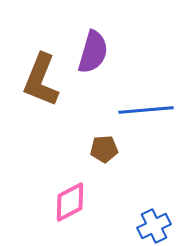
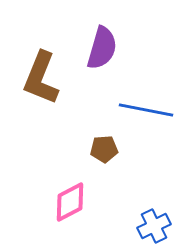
purple semicircle: moved 9 px right, 4 px up
brown L-shape: moved 2 px up
blue line: rotated 16 degrees clockwise
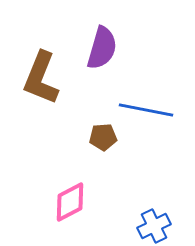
brown pentagon: moved 1 px left, 12 px up
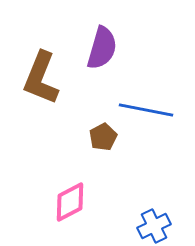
brown pentagon: rotated 24 degrees counterclockwise
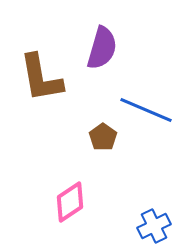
brown L-shape: rotated 32 degrees counterclockwise
blue line: rotated 12 degrees clockwise
brown pentagon: rotated 8 degrees counterclockwise
pink diamond: rotated 6 degrees counterclockwise
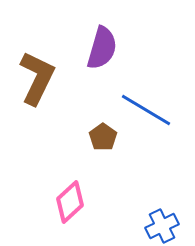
brown L-shape: moved 4 px left; rotated 144 degrees counterclockwise
blue line: rotated 8 degrees clockwise
pink diamond: rotated 9 degrees counterclockwise
blue cross: moved 8 px right
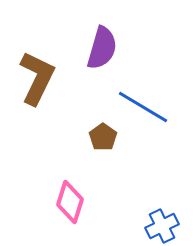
blue line: moved 3 px left, 3 px up
pink diamond: rotated 30 degrees counterclockwise
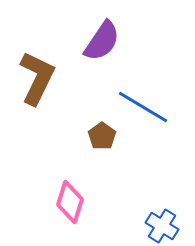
purple semicircle: moved 7 px up; rotated 18 degrees clockwise
brown pentagon: moved 1 px left, 1 px up
blue cross: rotated 32 degrees counterclockwise
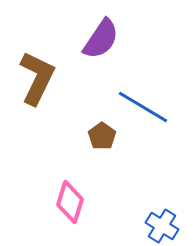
purple semicircle: moved 1 px left, 2 px up
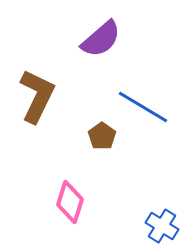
purple semicircle: rotated 15 degrees clockwise
brown L-shape: moved 18 px down
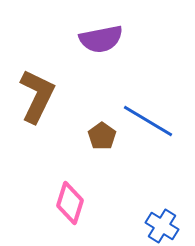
purple semicircle: rotated 30 degrees clockwise
blue line: moved 5 px right, 14 px down
pink diamond: moved 1 px down
